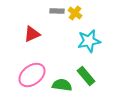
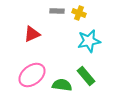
yellow cross: moved 4 px right; rotated 16 degrees counterclockwise
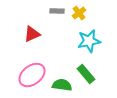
yellow cross: rotated 32 degrees clockwise
green rectangle: moved 2 px up
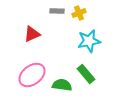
yellow cross: rotated 16 degrees clockwise
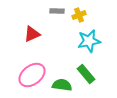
yellow cross: moved 2 px down
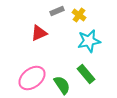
gray rectangle: rotated 24 degrees counterclockwise
yellow cross: rotated 32 degrees counterclockwise
red triangle: moved 7 px right, 1 px up
pink ellipse: moved 3 px down
green semicircle: rotated 48 degrees clockwise
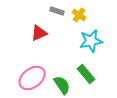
gray rectangle: rotated 40 degrees clockwise
cyan star: moved 2 px right
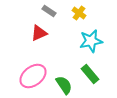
gray rectangle: moved 8 px left; rotated 16 degrees clockwise
yellow cross: moved 2 px up
green rectangle: moved 4 px right
pink ellipse: moved 1 px right, 2 px up
green semicircle: moved 2 px right
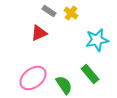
yellow cross: moved 8 px left
cyan star: moved 6 px right, 1 px up
pink ellipse: moved 2 px down
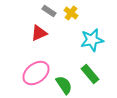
cyan star: moved 5 px left
pink ellipse: moved 3 px right, 5 px up
